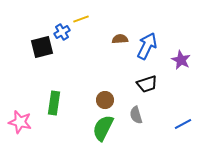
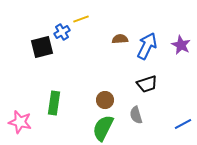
purple star: moved 15 px up
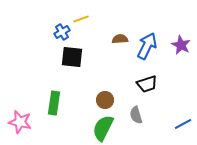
black square: moved 30 px right, 10 px down; rotated 20 degrees clockwise
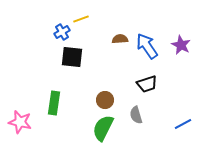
blue arrow: rotated 60 degrees counterclockwise
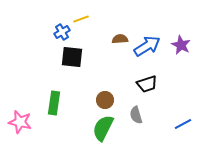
blue arrow: rotated 92 degrees clockwise
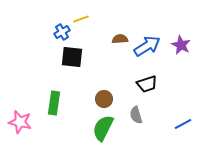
brown circle: moved 1 px left, 1 px up
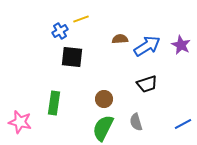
blue cross: moved 2 px left, 1 px up
gray semicircle: moved 7 px down
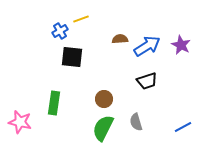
black trapezoid: moved 3 px up
blue line: moved 3 px down
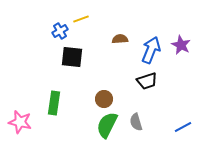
blue arrow: moved 4 px right, 4 px down; rotated 36 degrees counterclockwise
green semicircle: moved 4 px right, 3 px up
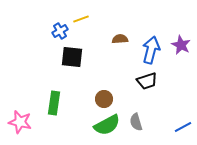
blue arrow: rotated 8 degrees counterclockwise
green semicircle: rotated 144 degrees counterclockwise
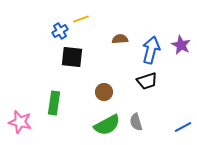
brown circle: moved 7 px up
